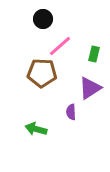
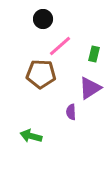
brown pentagon: moved 1 px left, 1 px down
green arrow: moved 5 px left, 7 px down
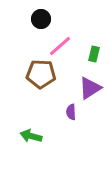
black circle: moved 2 px left
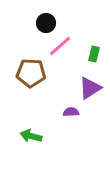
black circle: moved 5 px right, 4 px down
brown pentagon: moved 10 px left, 1 px up
purple semicircle: rotated 91 degrees clockwise
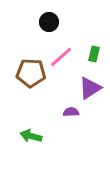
black circle: moved 3 px right, 1 px up
pink line: moved 1 px right, 11 px down
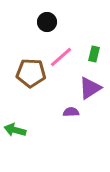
black circle: moved 2 px left
green arrow: moved 16 px left, 6 px up
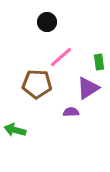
green rectangle: moved 5 px right, 8 px down; rotated 21 degrees counterclockwise
brown pentagon: moved 6 px right, 11 px down
purple triangle: moved 2 px left
